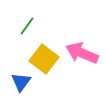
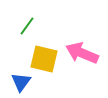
yellow square: rotated 24 degrees counterclockwise
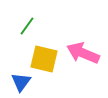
pink arrow: moved 1 px right
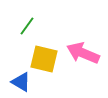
blue triangle: rotated 35 degrees counterclockwise
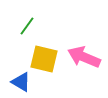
pink arrow: moved 1 px right, 4 px down
